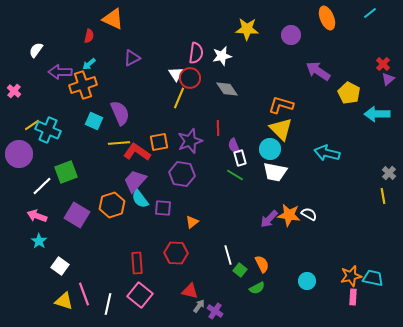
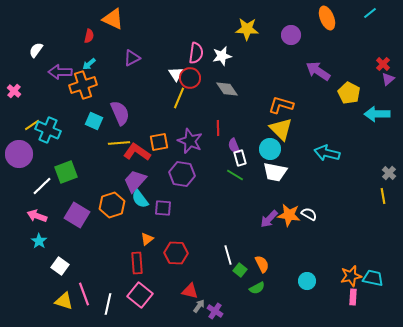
purple star at (190, 141): rotated 30 degrees counterclockwise
orange triangle at (192, 222): moved 45 px left, 17 px down
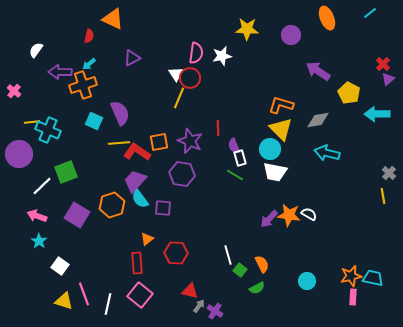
gray diamond at (227, 89): moved 91 px right, 31 px down; rotated 65 degrees counterclockwise
yellow line at (32, 125): moved 3 px up; rotated 28 degrees clockwise
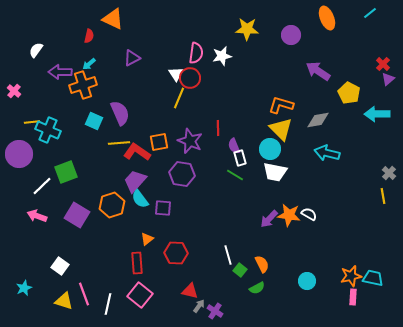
cyan star at (39, 241): moved 15 px left, 47 px down; rotated 14 degrees clockwise
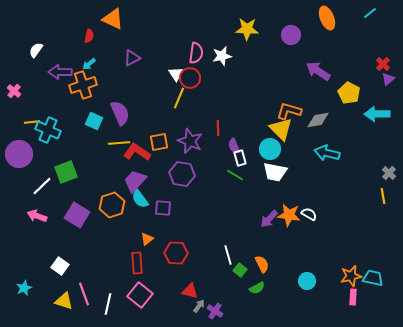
orange L-shape at (281, 105): moved 8 px right, 6 px down
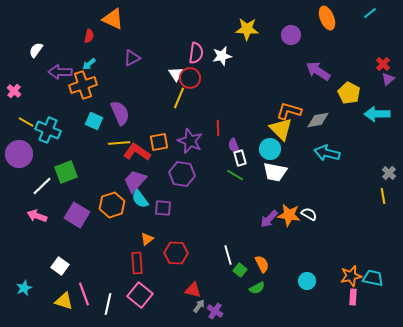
yellow line at (32, 122): moved 6 px left; rotated 35 degrees clockwise
red triangle at (190, 291): moved 3 px right, 1 px up
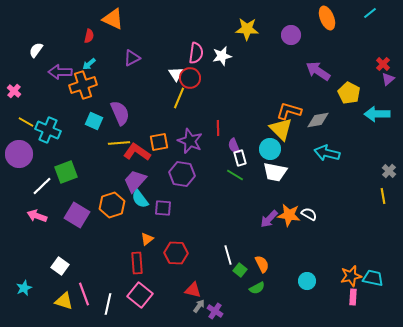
gray cross at (389, 173): moved 2 px up
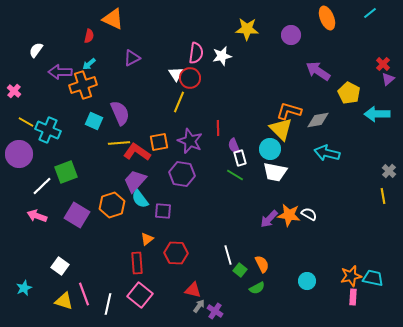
yellow line at (179, 98): moved 4 px down
purple square at (163, 208): moved 3 px down
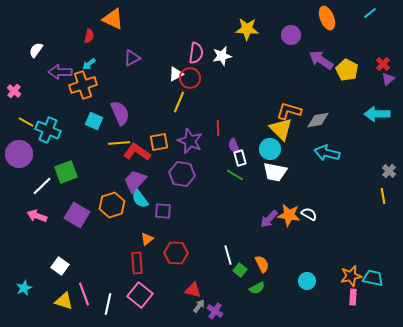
purple arrow at (318, 71): moved 3 px right, 11 px up
white triangle at (176, 74): rotated 35 degrees clockwise
yellow pentagon at (349, 93): moved 2 px left, 23 px up
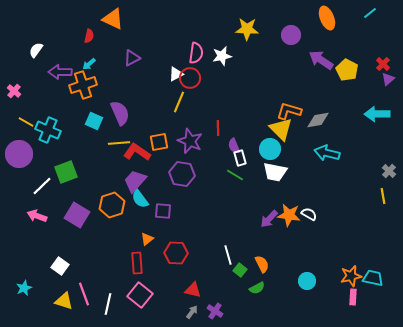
gray arrow at (199, 306): moved 7 px left, 6 px down
